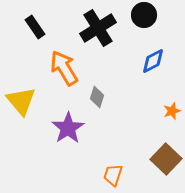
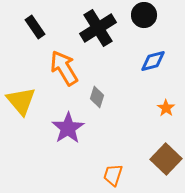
blue diamond: rotated 12 degrees clockwise
orange star: moved 6 px left, 3 px up; rotated 18 degrees counterclockwise
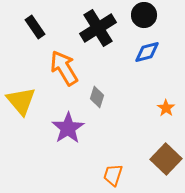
blue diamond: moved 6 px left, 9 px up
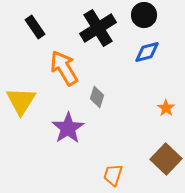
yellow triangle: rotated 12 degrees clockwise
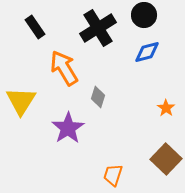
gray diamond: moved 1 px right
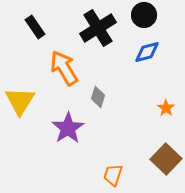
yellow triangle: moved 1 px left
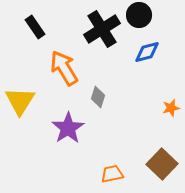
black circle: moved 5 px left
black cross: moved 4 px right, 1 px down
orange star: moved 5 px right; rotated 24 degrees clockwise
brown square: moved 4 px left, 5 px down
orange trapezoid: moved 1 px left, 1 px up; rotated 60 degrees clockwise
